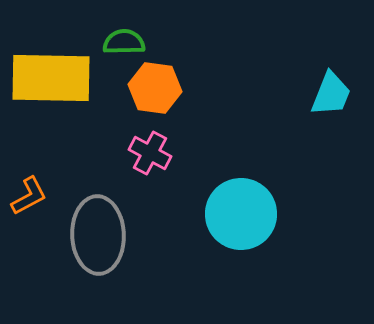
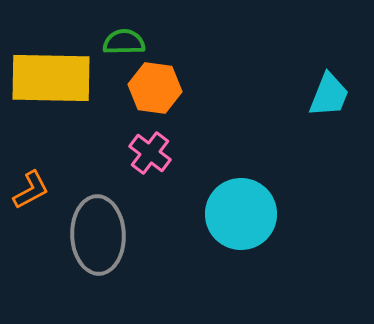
cyan trapezoid: moved 2 px left, 1 px down
pink cross: rotated 9 degrees clockwise
orange L-shape: moved 2 px right, 6 px up
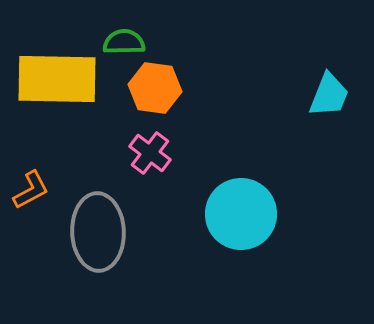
yellow rectangle: moved 6 px right, 1 px down
gray ellipse: moved 3 px up
